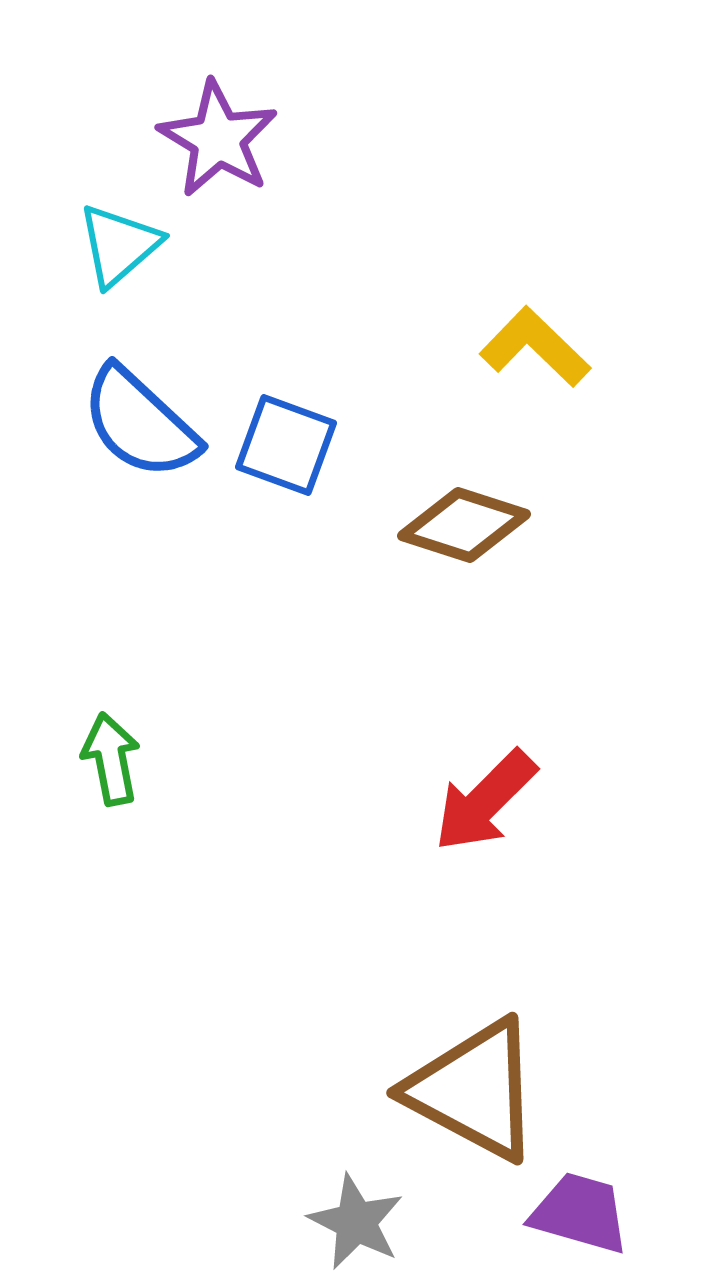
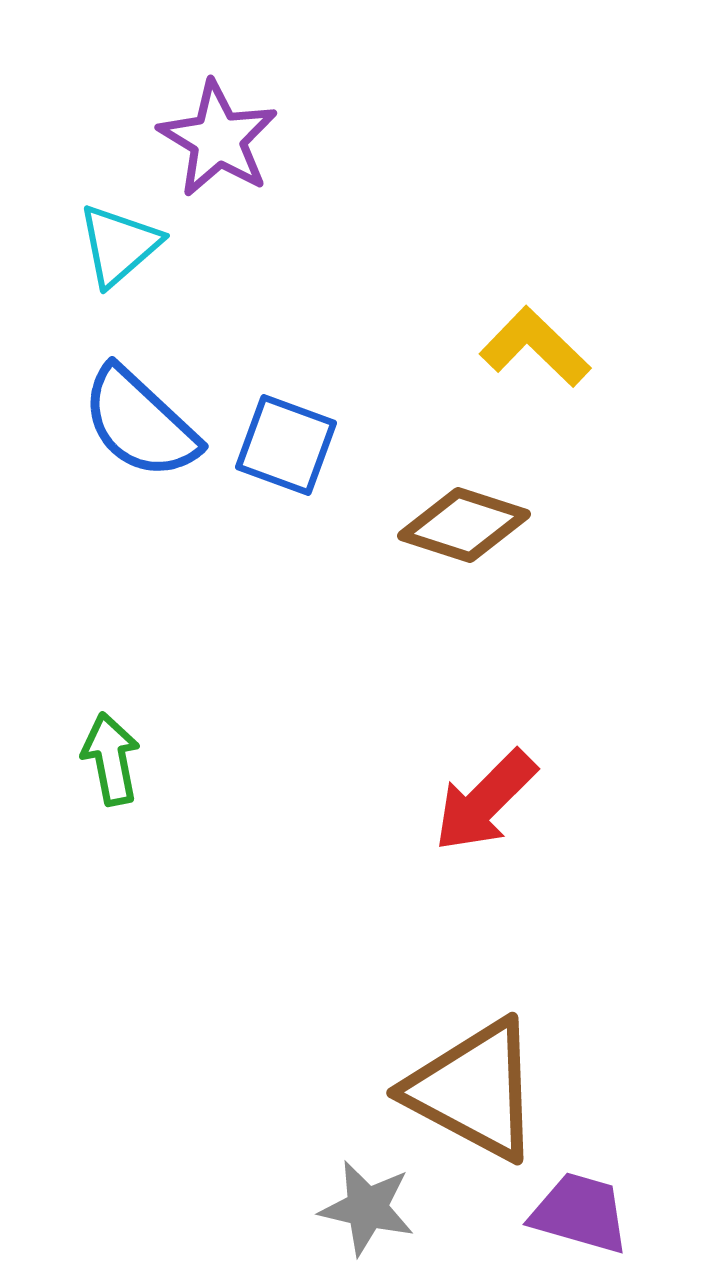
gray star: moved 11 px right, 14 px up; rotated 14 degrees counterclockwise
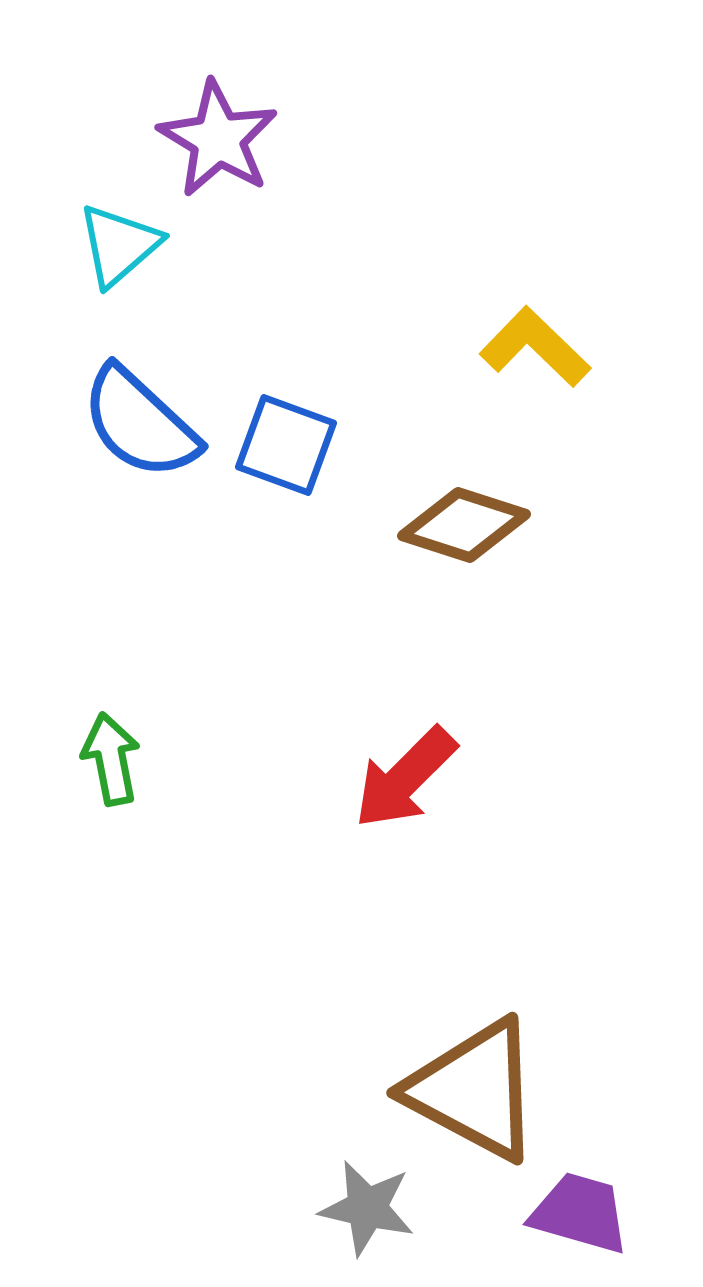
red arrow: moved 80 px left, 23 px up
